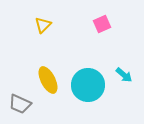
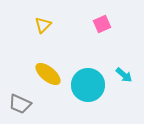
yellow ellipse: moved 6 px up; rotated 24 degrees counterclockwise
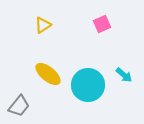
yellow triangle: rotated 12 degrees clockwise
gray trapezoid: moved 1 px left, 2 px down; rotated 75 degrees counterclockwise
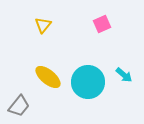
yellow triangle: rotated 18 degrees counterclockwise
yellow ellipse: moved 3 px down
cyan circle: moved 3 px up
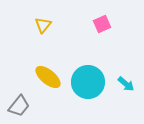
cyan arrow: moved 2 px right, 9 px down
